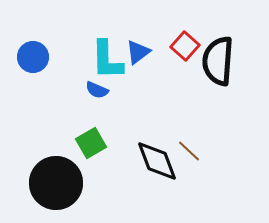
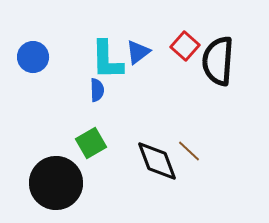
blue semicircle: rotated 115 degrees counterclockwise
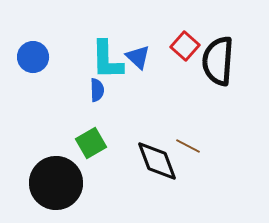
blue triangle: moved 5 px down; rotated 40 degrees counterclockwise
brown line: moved 1 px left, 5 px up; rotated 15 degrees counterclockwise
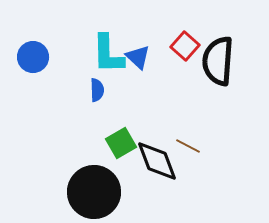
cyan L-shape: moved 1 px right, 6 px up
green square: moved 30 px right
black circle: moved 38 px right, 9 px down
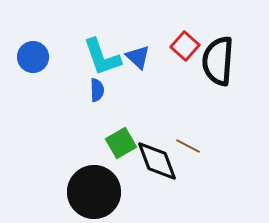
cyan L-shape: moved 6 px left, 3 px down; rotated 18 degrees counterclockwise
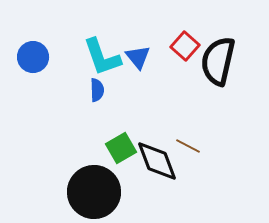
blue triangle: rotated 8 degrees clockwise
black semicircle: rotated 9 degrees clockwise
green square: moved 5 px down
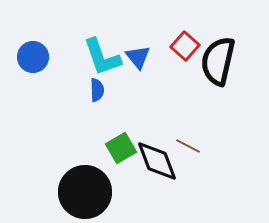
black circle: moved 9 px left
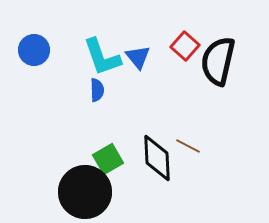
blue circle: moved 1 px right, 7 px up
green square: moved 13 px left, 11 px down
black diamond: moved 3 px up; rotated 18 degrees clockwise
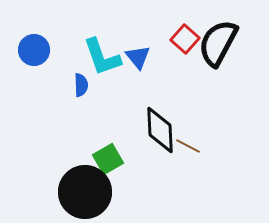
red square: moved 7 px up
black semicircle: moved 18 px up; rotated 15 degrees clockwise
blue semicircle: moved 16 px left, 5 px up
black diamond: moved 3 px right, 28 px up
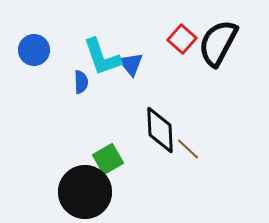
red square: moved 3 px left
blue triangle: moved 7 px left, 7 px down
blue semicircle: moved 3 px up
brown line: moved 3 px down; rotated 15 degrees clockwise
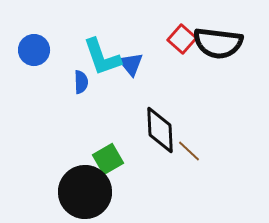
black semicircle: rotated 111 degrees counterclockwise
brown line: moved 1 px right, 2 px down
